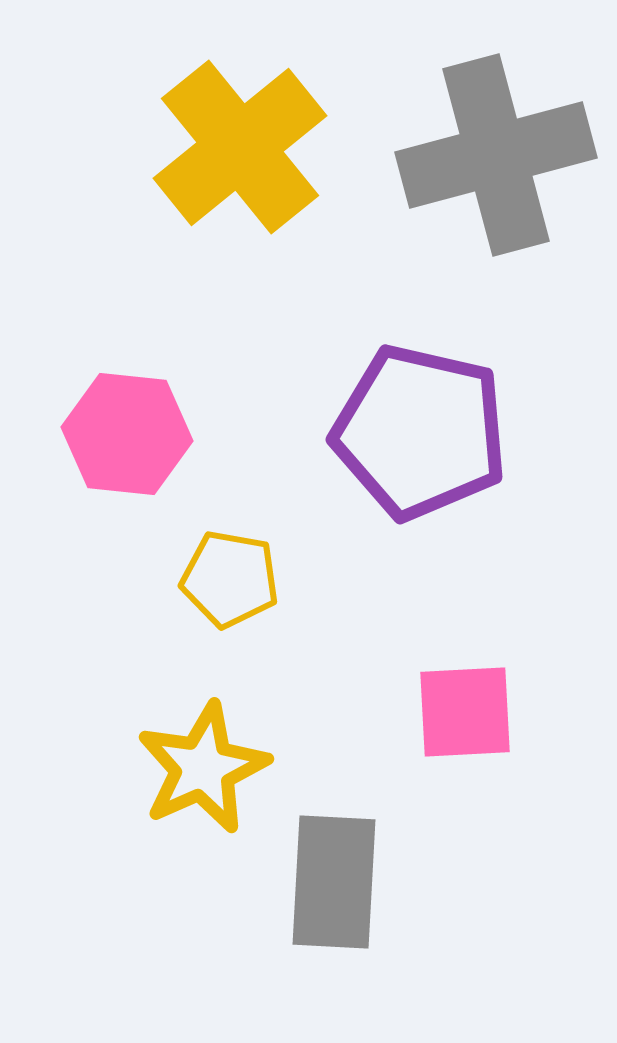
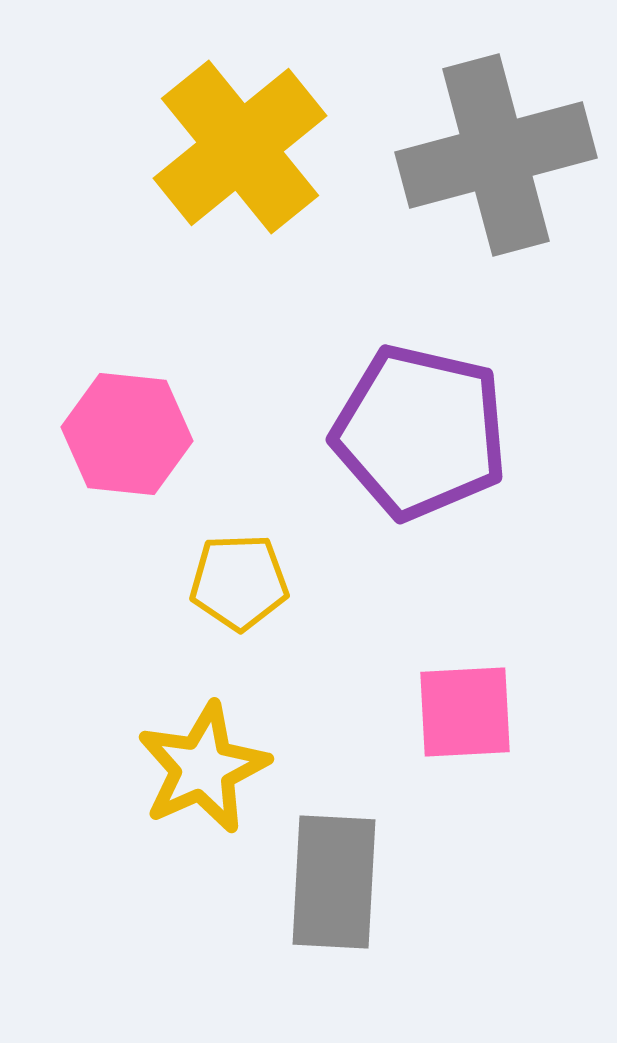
yellow pentagon: moved 9 px right, 3 px down; rotated 12 degrees counterclockwise
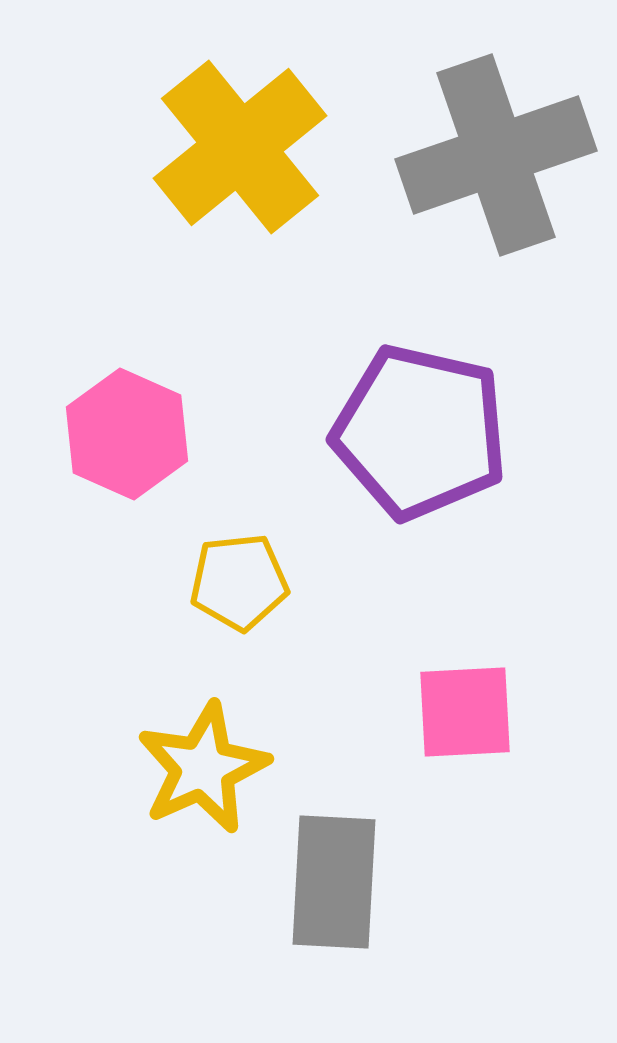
gray cross: rotated 4 degrees counterclockwise
pink hexagon: rotated 18 degrees clockwise
yellow pentagon: rotated 4 degrees counterclockwise
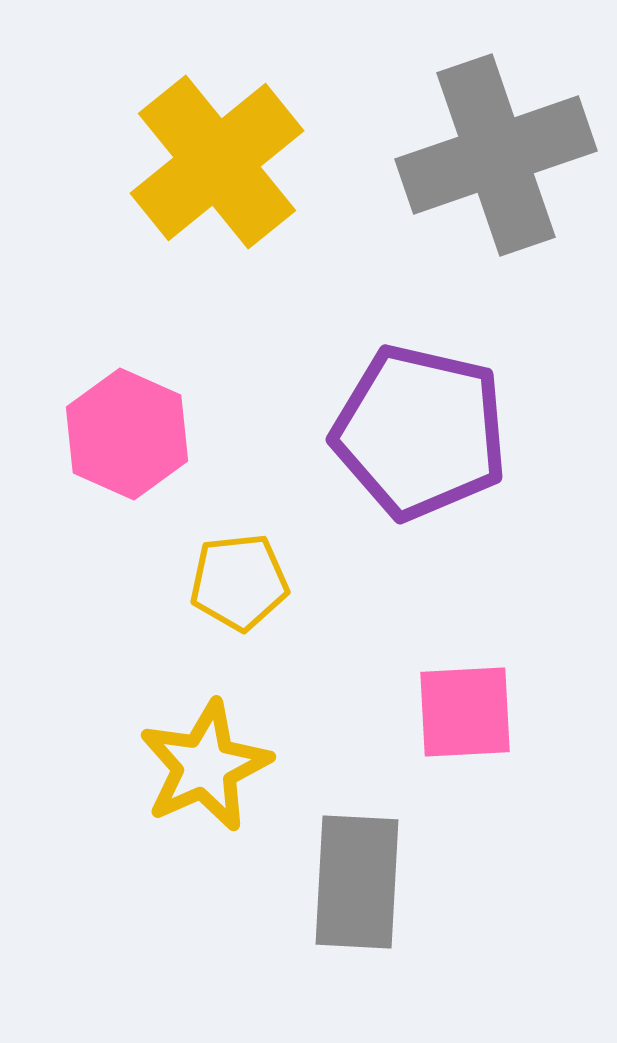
yellow cross: moved 23 px left, 15 px down
yellow star: moved 2 px right, 2 px up
gray rectangle: moved 23 px right
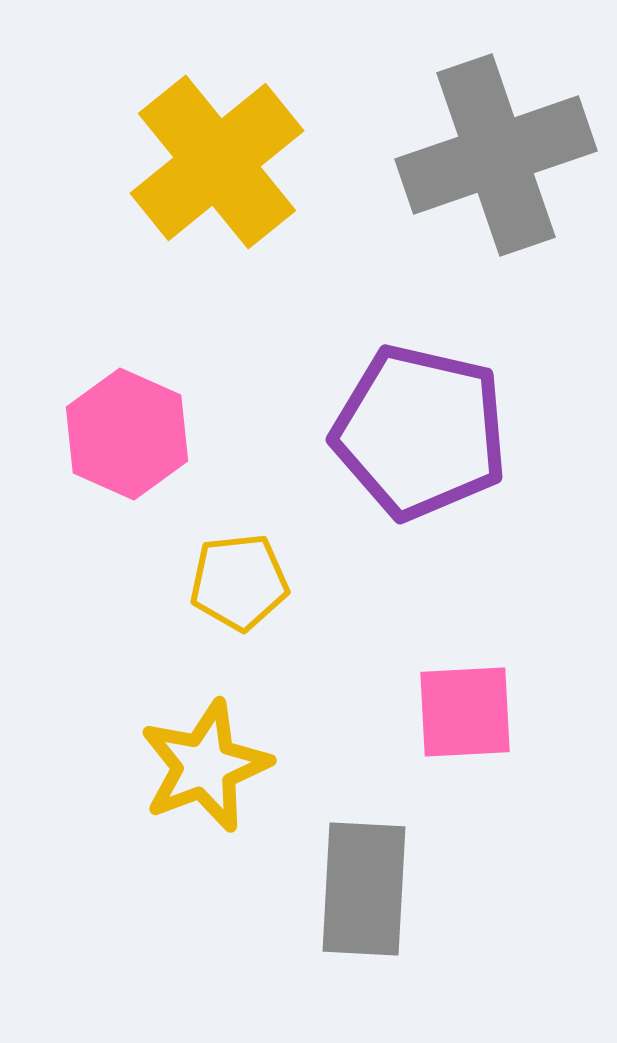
yellow star: rotated 3 degrees clockwise
gray rectangle: moved 7 px right, 7 px down
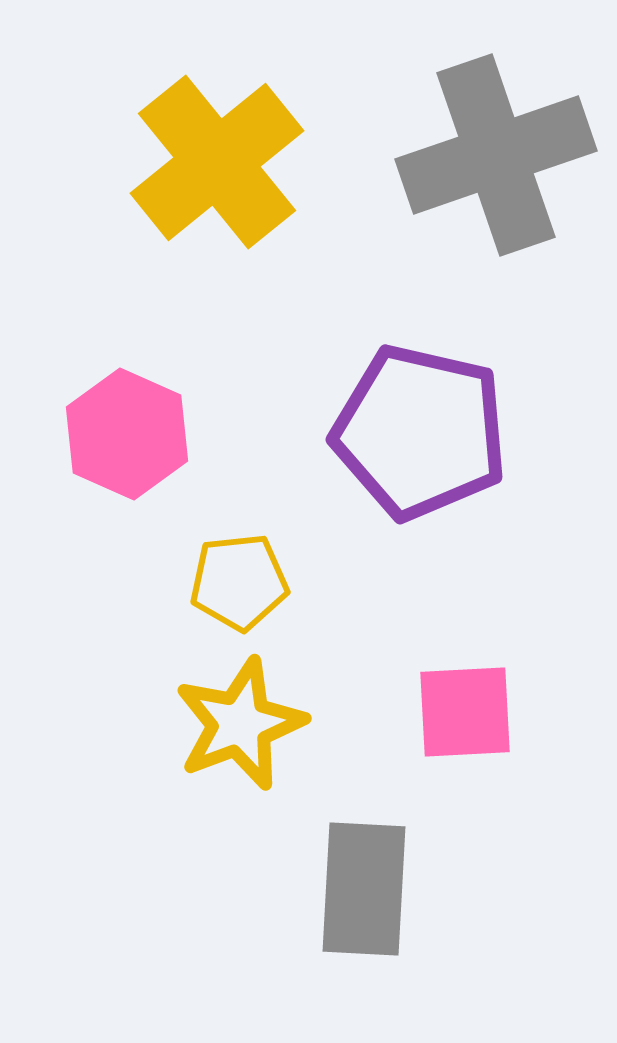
yellow star: moved 35 px right, 42 px up
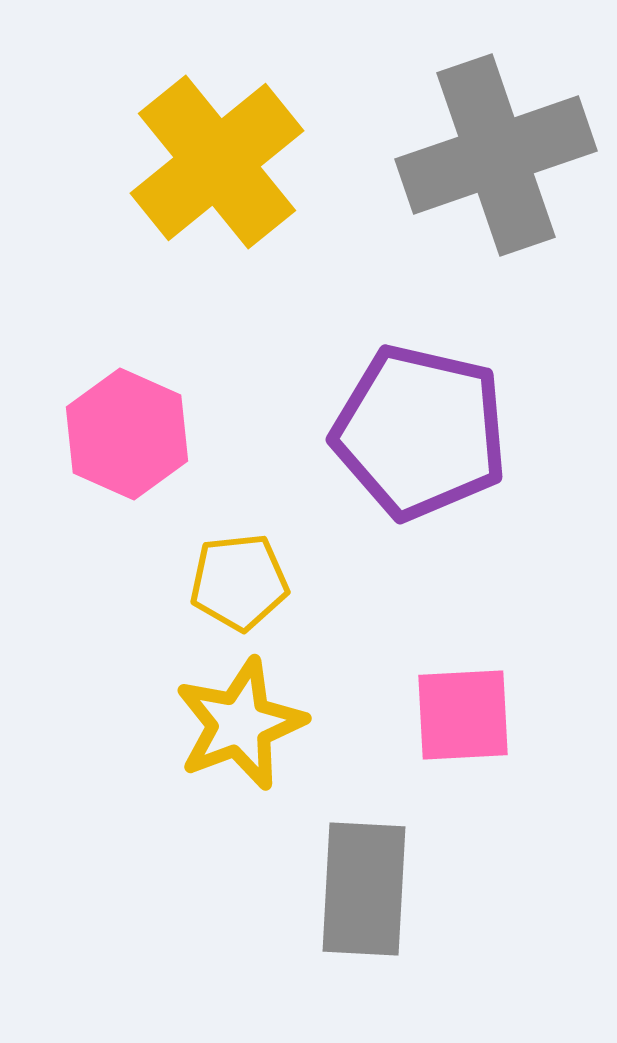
pink square: moved 2 px left, 3 px down
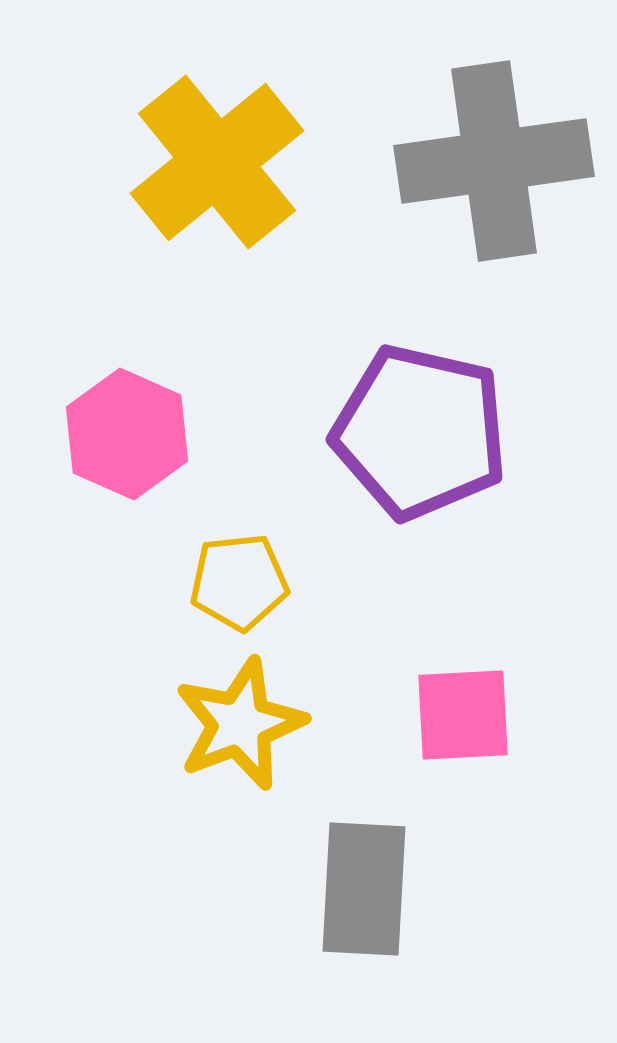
gray cross: moved 2 px left, 6 px down; rotated 11 degrees clockwise
